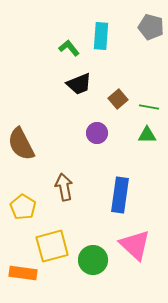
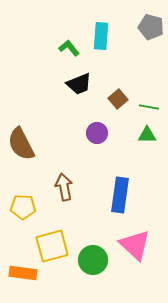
yellow pentagon: rotated 30 degrees counterclockwise
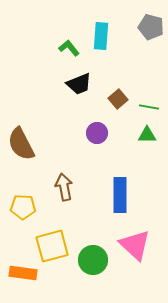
blue rectangle: rotated 8 degrees counterclockwise
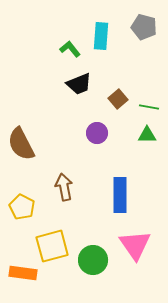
gray pentagon: moved 7 px left
green L-shape: moved 1 px right, 1 px down
yellow pentagon: moved 1 px left; rotated 25 degrees clockwise
pink triangle: rotated 12 degrees clockwise
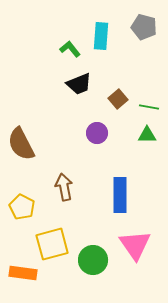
yellow square: moved 2 px up
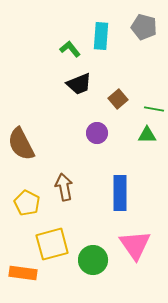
green line: moved 5 px right, 2 px down
blue rectangle: moved 2 px up
yellow pentagon: moved 5 px right, 4 px up
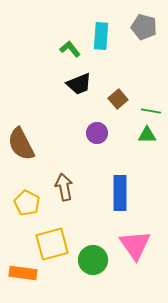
green line: moved 3 px left, 2 px down
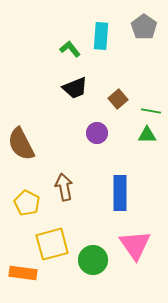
gray pentagon: rotated 20 degrees clockwise
black trapezoid: moved 4 px left, 4 px down
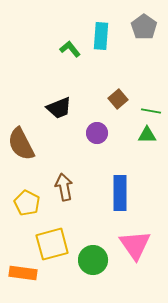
black trapezoid: moved 16 px left, 20 px down
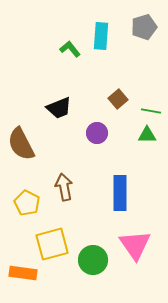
gray pentagon: rotated 20 degrees clockwise
